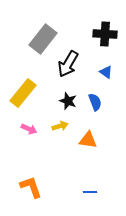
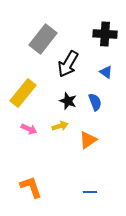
orange triangle: rotated 42 degrees counterclockwise
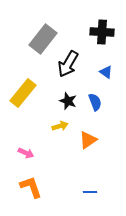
black cross: moved 3 px left, 2 px up
pink arrow: moved 3 px left, 24 px down
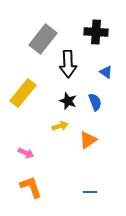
black cross: moved 6 px left
black arrow: rotated 32 degrees counterclockwise
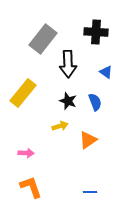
pink arrow: rotated 21 degrees counterclockwise
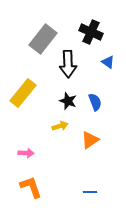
black cross: moved 5 px left; rotated 20 degrees clockwise
blue triangle: moved 2 px right, 10 px up
orange triangle: moved 2 px right
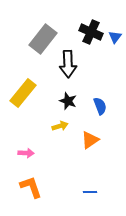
blue triangle: moved 7 px right, 25 px up; rotated 32 degrees clockwise
blue semicircle: moved 5 px right, 4 px down
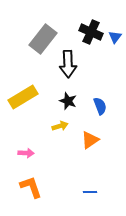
yellow rectangle: moved 4 px down; rotated 20 degrees clockwise
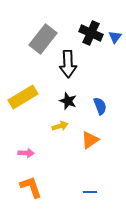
black cross: moved 1 px down
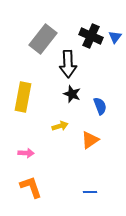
black cross: moved 3 px down
yellow rectangle: rotated 48 degrees counterclockwise
black star: moved 4 px right, 7 px up
